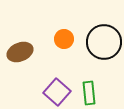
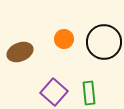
purple square: moved 3 px left
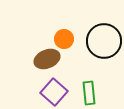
black circle: moved 1 px up
brown ellipse: moved 27 px right, 7 px down
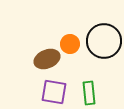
orange circle: moved 6 px right, 5 px down
purple square: rotated 32 degrees counterclockwise
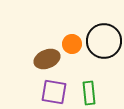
orange circle: moved 2 px right
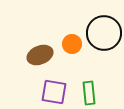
black circle: moved 8 px up
brown ellipse: moved 7 px left, 4 px up
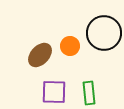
orange circle: moved 2 px left, 2 px down
brown ellipse: rotated 25 degrees counterclockwise
purple square: rotated 8 degrees counterclockwise
